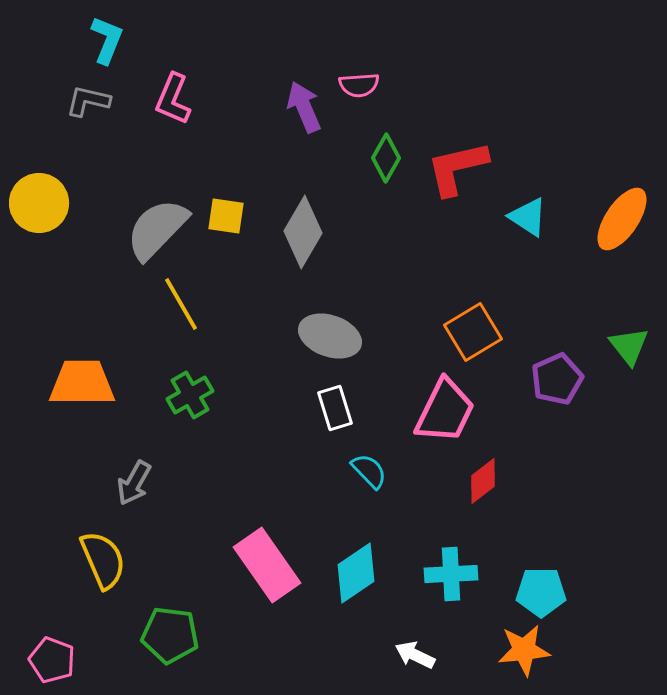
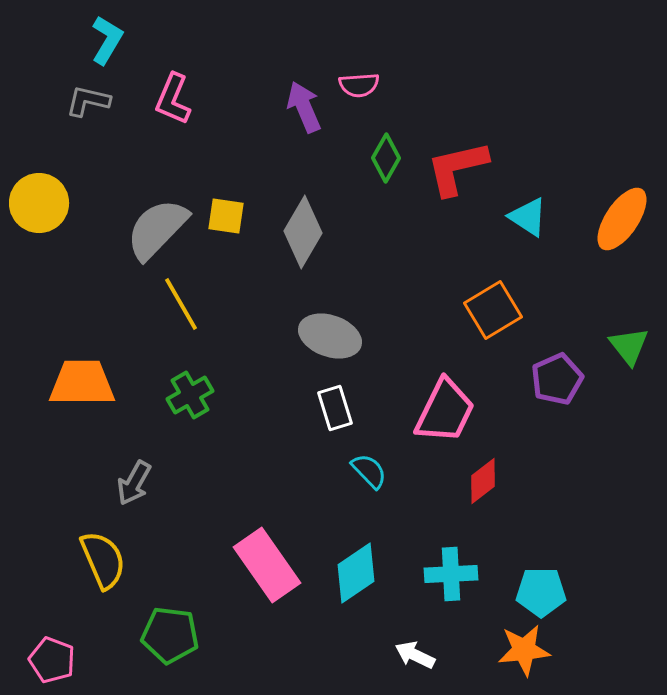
cyan L-shape: rotated 9 degrees clockwise
orange square: moved 20 px right, 22 px up
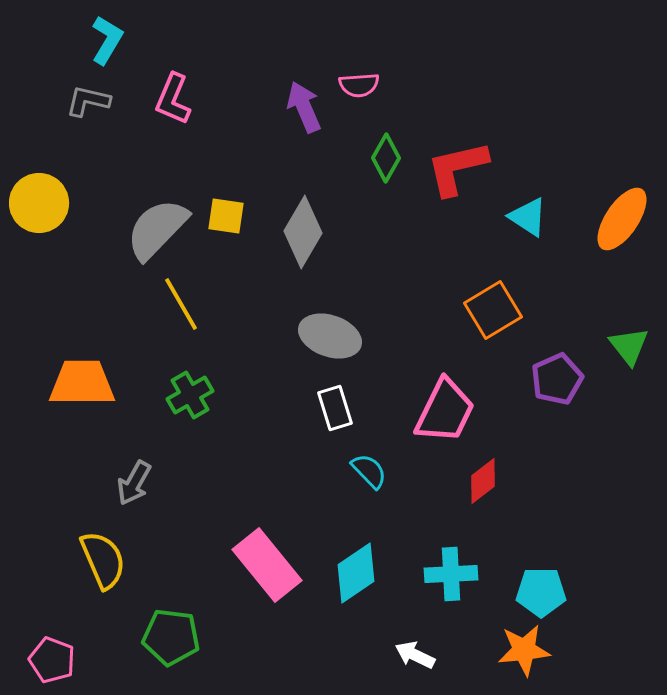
pink rectangle: rotated 4 degrees counterclockwise
green pentagon: moved 1 px right, 2 px down
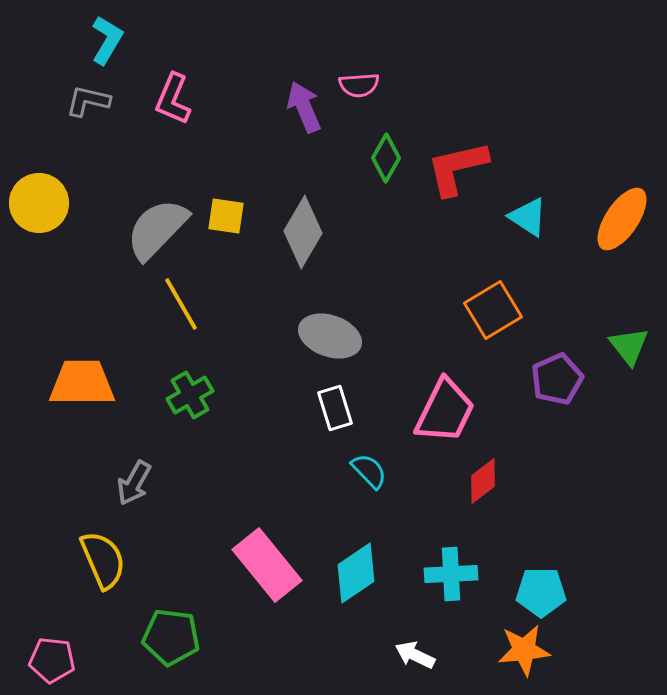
pink pentagon: rotated 15 degrees counterclockwise
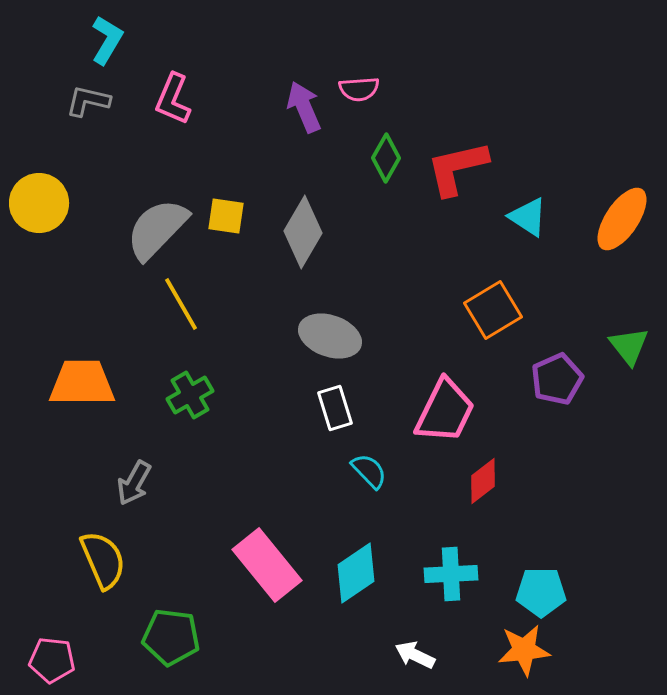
pink semicircle: moved 4 px down
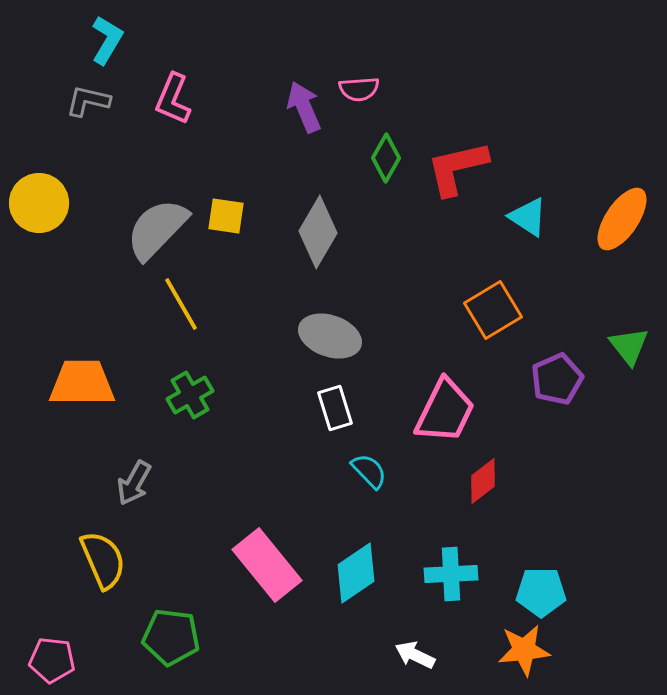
gray diamond: moved 15 px right
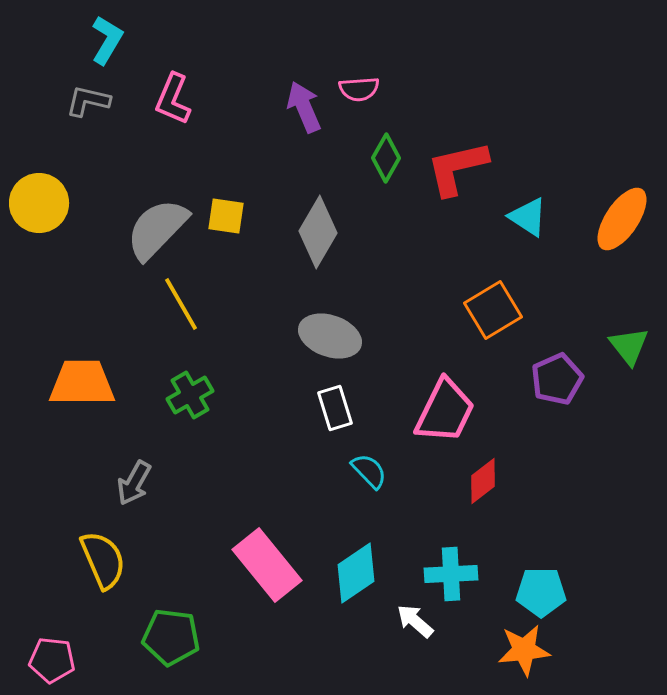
white arrow: moved 34 px up; rotated 15 degrees clockwise
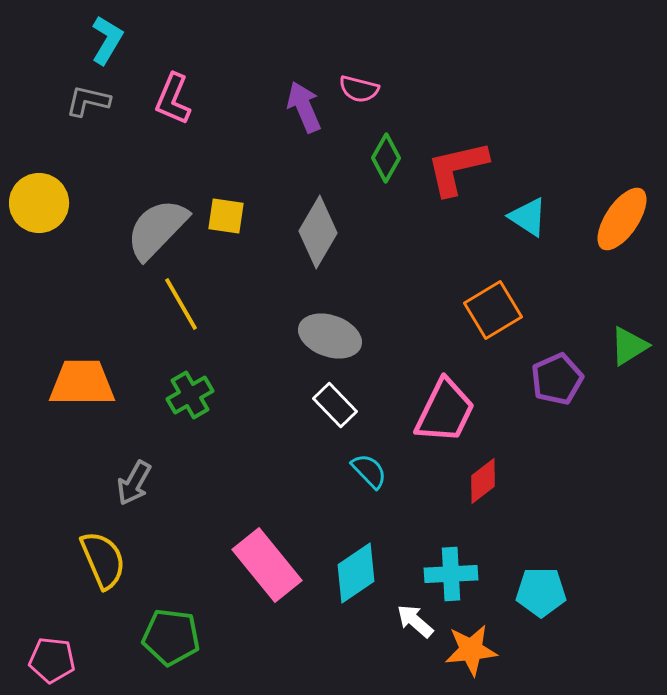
pink semicircle: rotated 18 degrees clockwise
green triangle: rotated 36 degrees clockwise
white rectangle: moved 3 px up; rotated 27 degrees counterclockwise
orange star: moved 53 px left
